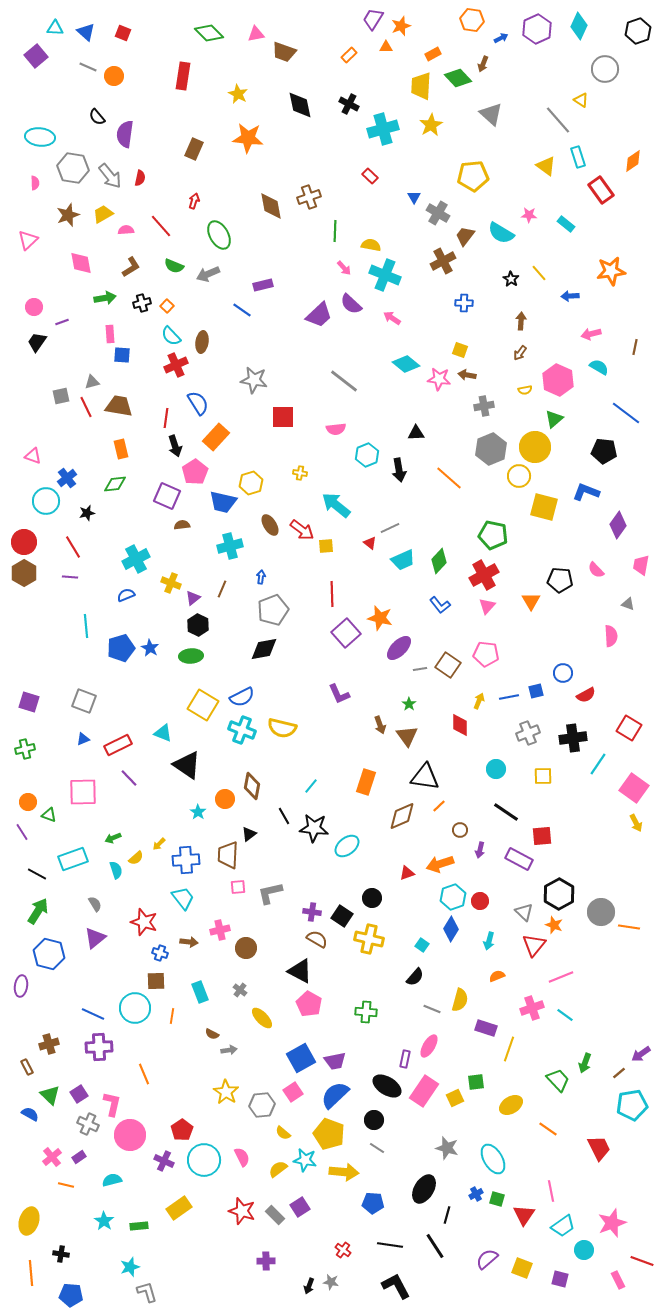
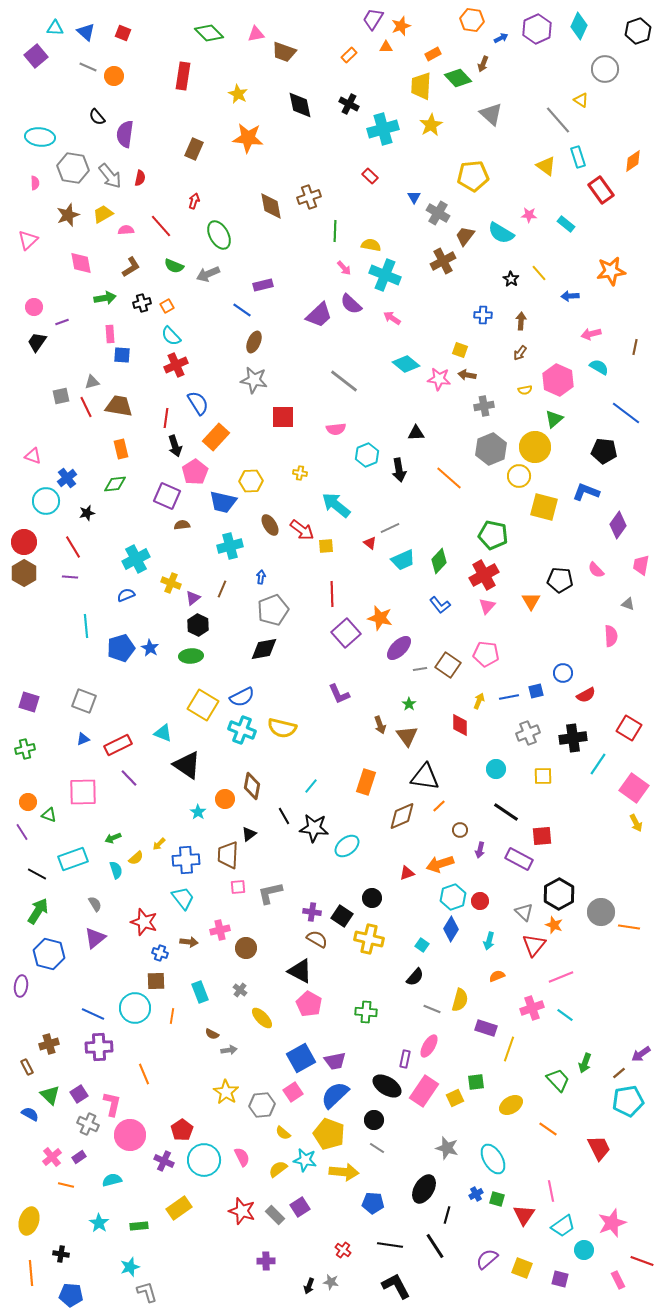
blue cross at (464, 303): moved 19 px right, 12 px down
orange square at (167, 306): rotated 16 degrees clockwise
brown ellipse at (202, 342): moved 52 px right; rotated 15 degrees clockwise
yellow hexagon at (251, 483): moved 2 px up; rotated 15 degrees clockwise
cyan pentagon at (632, 1105): moved 4 px left, 4 px up
cyan star at (104, 1221): moved 5 px left, 2 px down
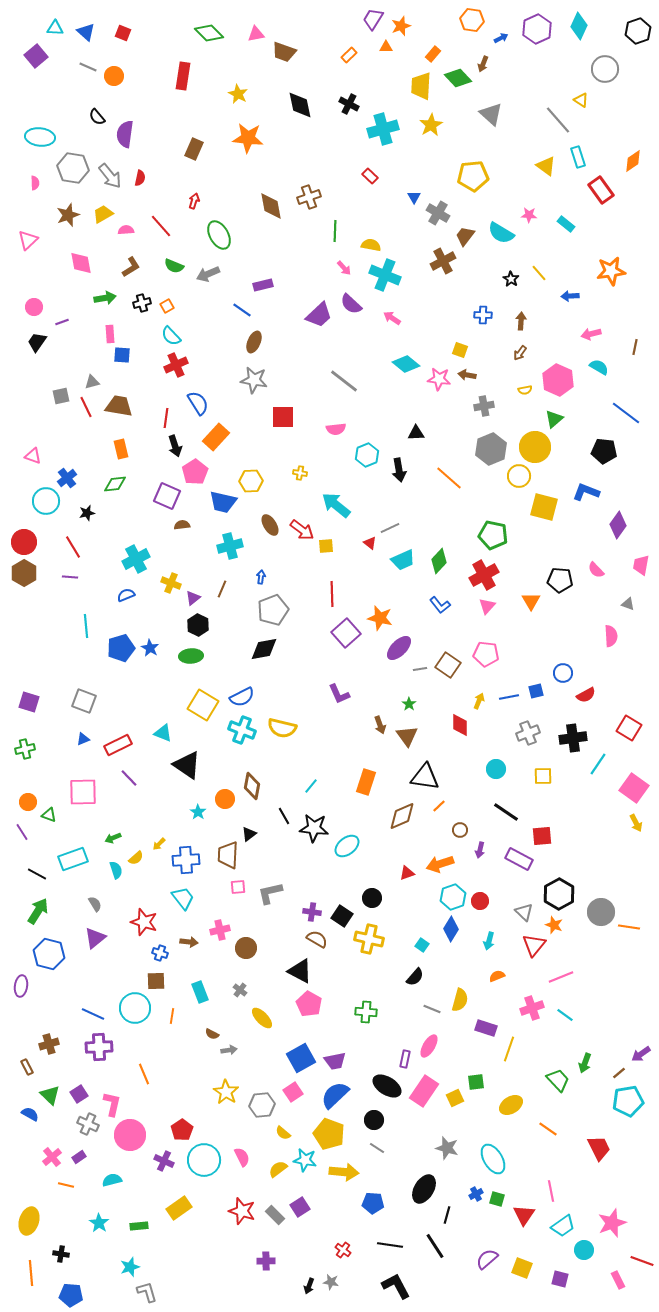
orange rectangle at (433, 54): rotated 21 degrees counterclockwise
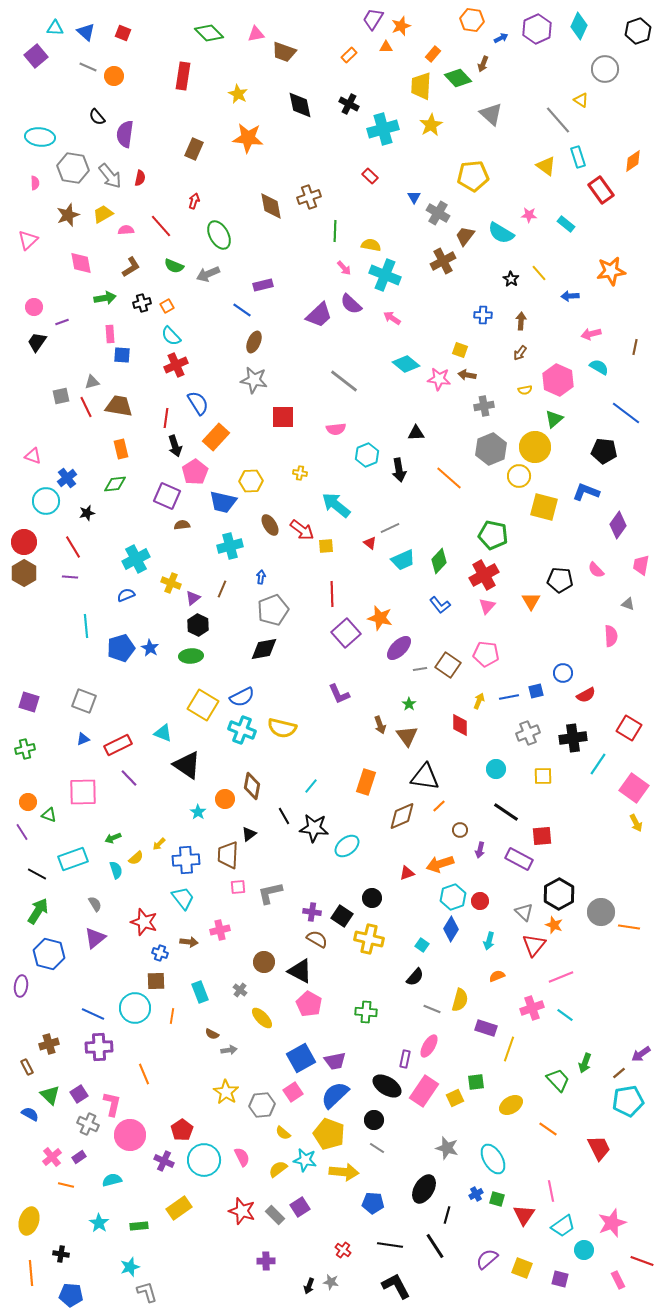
brown circle at (246, 948): moved 18 px right, 14 px down
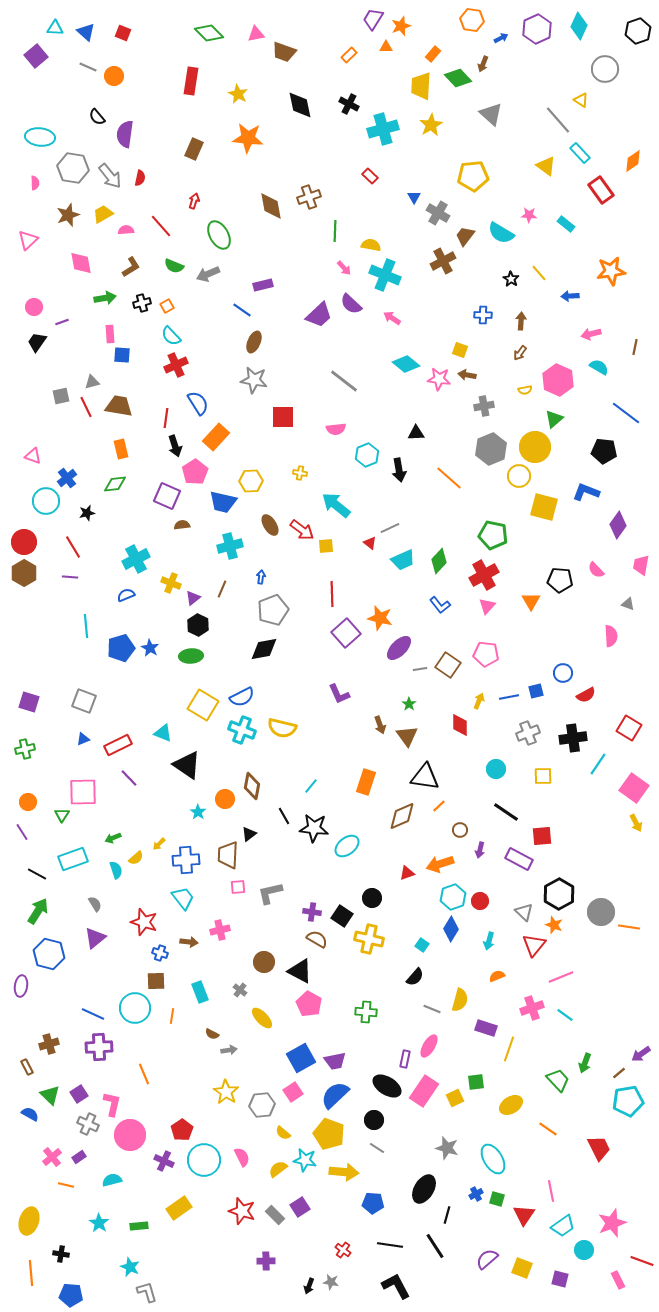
red rectangle at (183, 76): moved 8 px right, 5 px down
cyan rectangle at (578, 157): moved 2 px right, 4 px up; rotated 25 degrees counterclockwise
green triangle at (49, 815): moved 13 px right; rotated 42 degrees clockwise
cyan star at (130, 1267): rotated 30 degrees counterclockwise
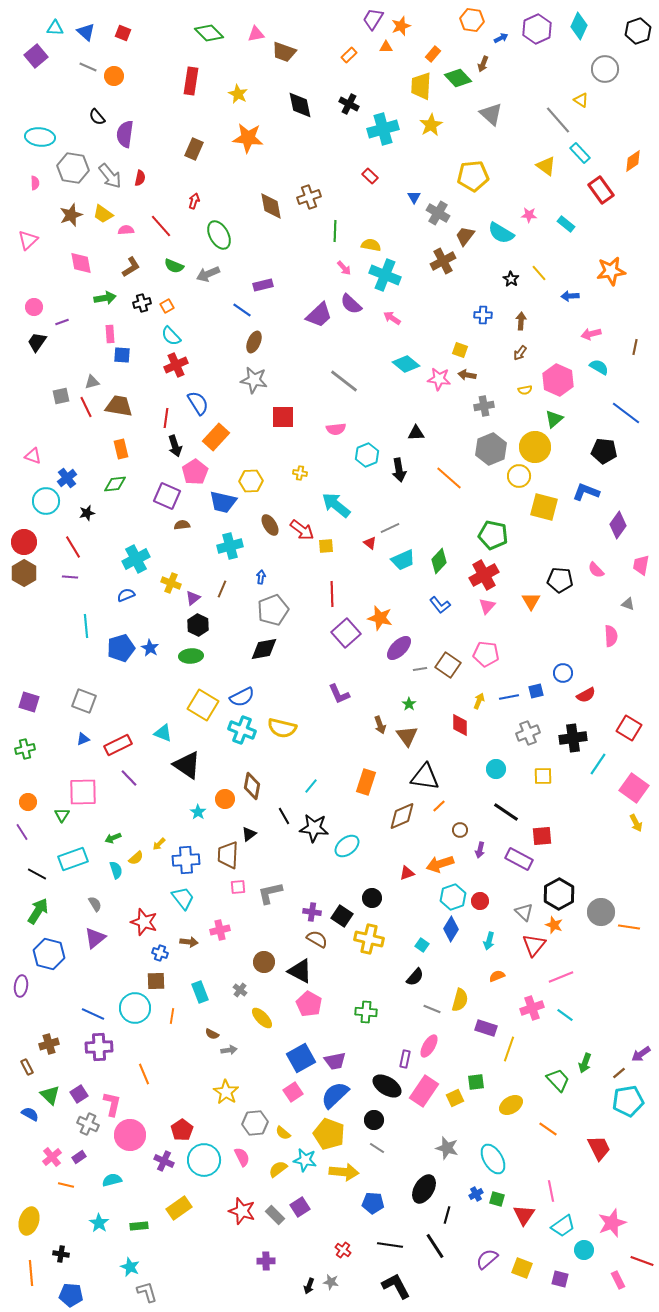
yellow trapezoid at (103, 214): rotated 115 degrees counterclockwise
brown star at (68, 215): moved 3 px right
gray hexagon at (262, 1105): moved 7 px left, 18 px down
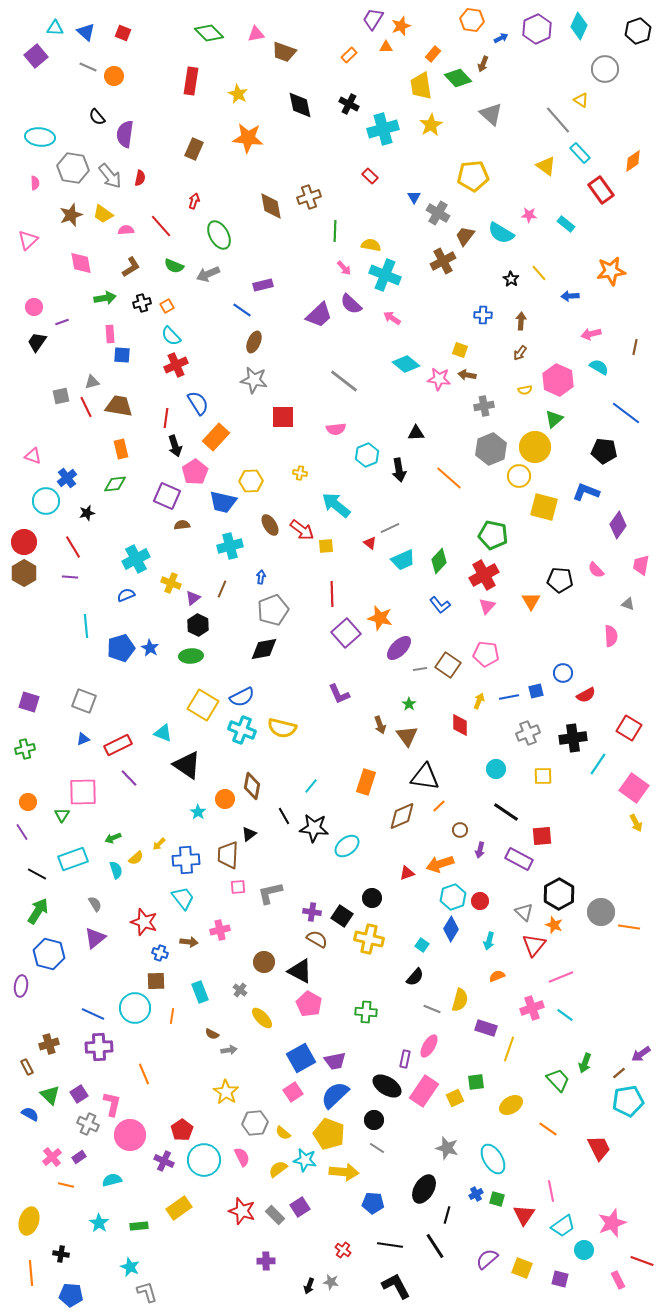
yellow trapezoid at (421, 86): rotated 12 degrees counterclockwise
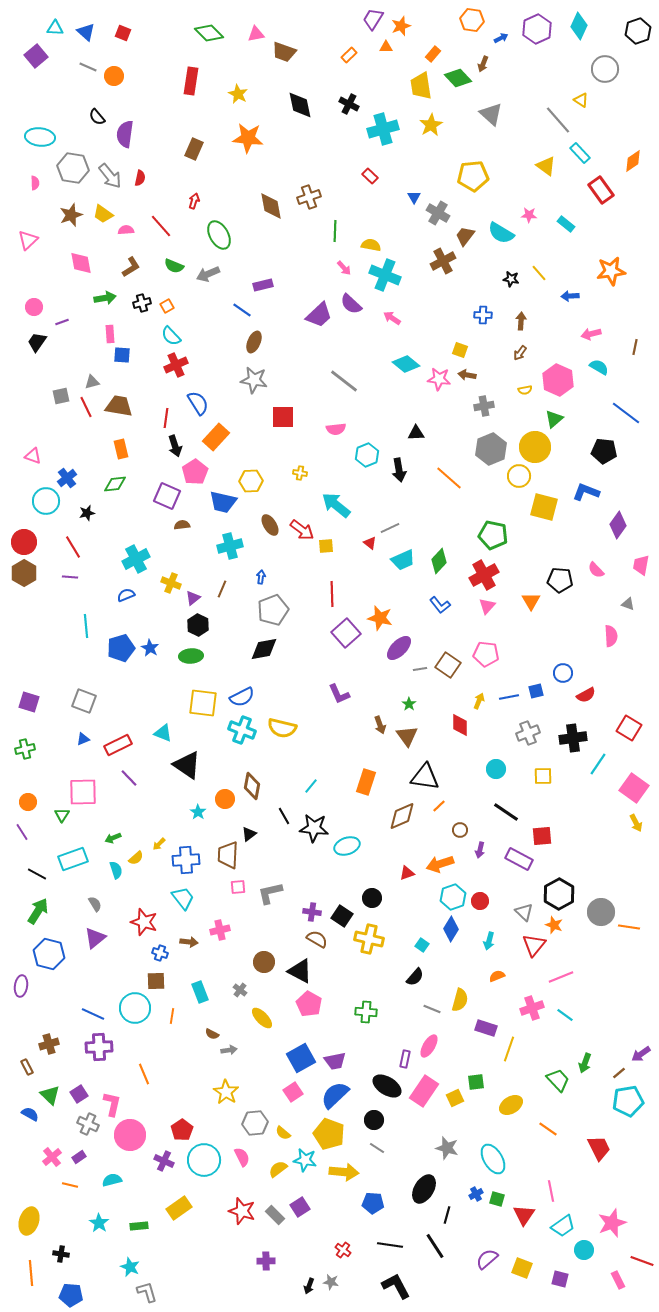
black star at (511, 279): rotated 21 degrees counterclockwise
yellow square at (203, 705): moved 2 px up; rotated 24 degrees counterclockwise
cyan ellipse at (347, 846): rotated 20 degrees clockwise
orange line at (66, 1185): moved 4 px right
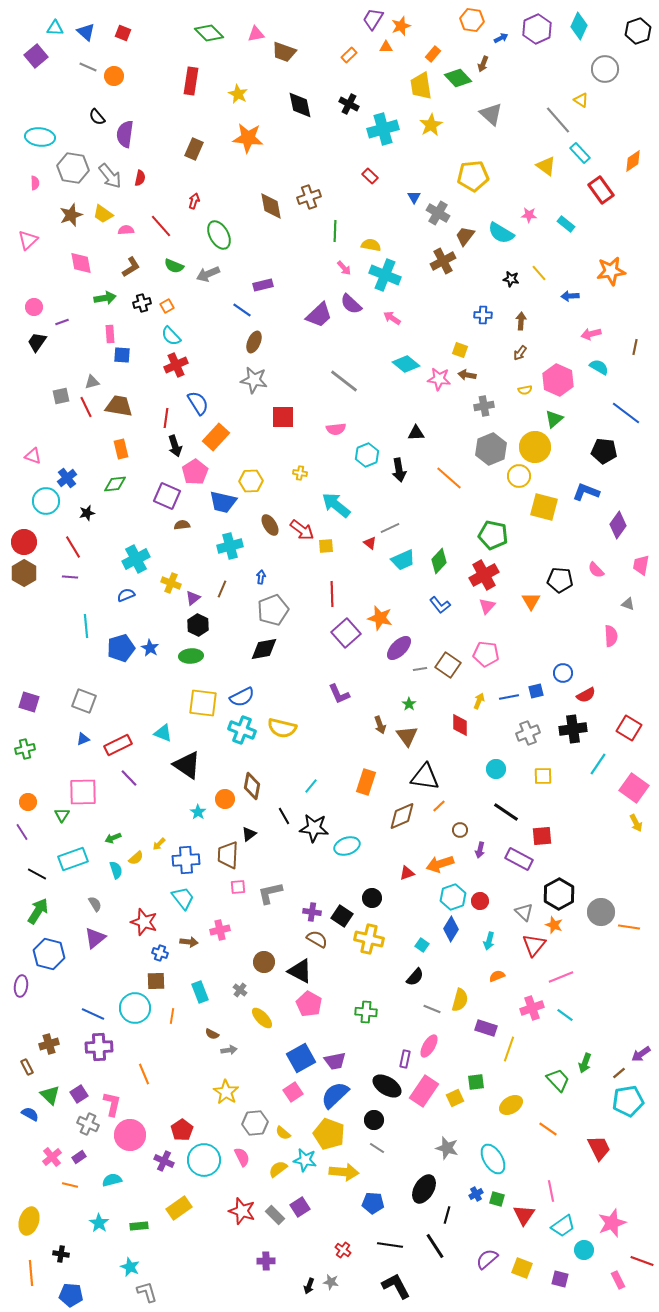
black cross at (573, 738): moved 9 px up
